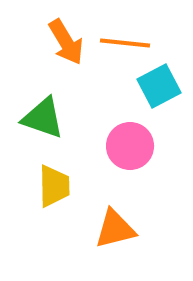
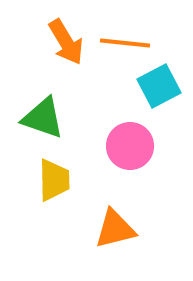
yellow trapezoid: moved 6 px up
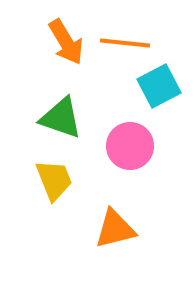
green triangle: moved 18 px right
yellow trapezoid: rotated 21 degrees counterclockwise
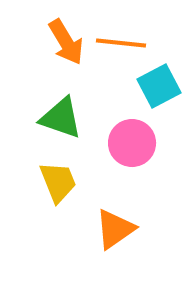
orange line: moved 4 px left
pink circle: moved 2 px right, 3 px up
yellow trapezoid: moved 4 px right, 2 px down
orange triangle: rotated 21 degrees counterclockwise
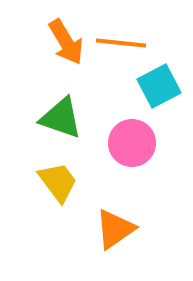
yellow trapezoid: rotated 15 degrees counterclockwise
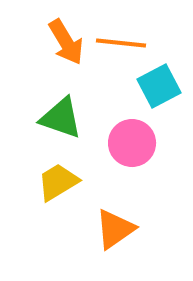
yellow trapezoid: rotated 84 degrees counterclockwise
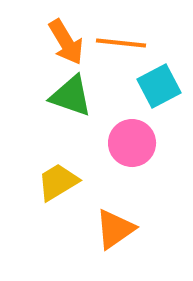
green triangle: moved 10 px right, 22 px up
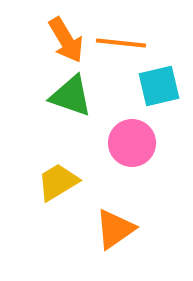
orange arrow: moved 2 px up
cyan square: rotated 15 degrees clockwise
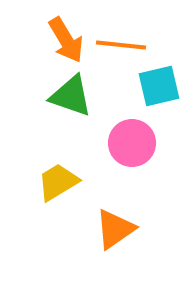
orange line: moved 2 px down
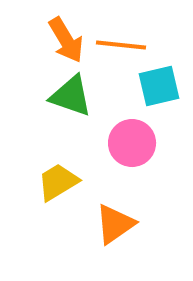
orange triangle: moved 5 px up
